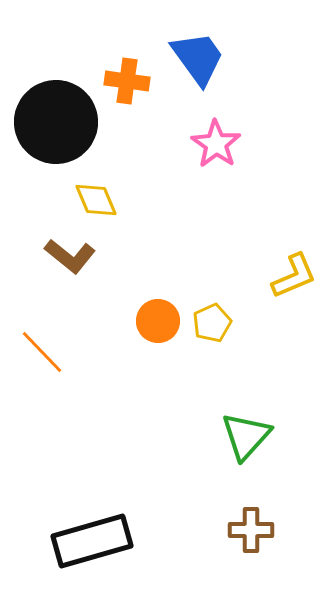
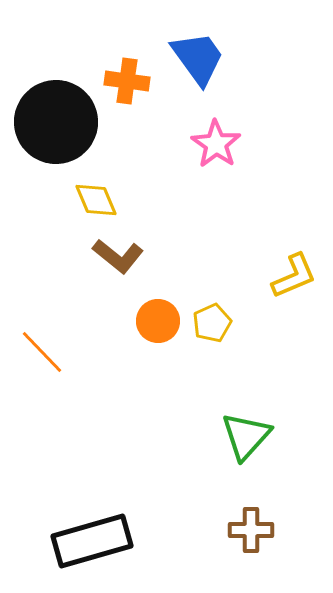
brown L-shape: moved 48 px right
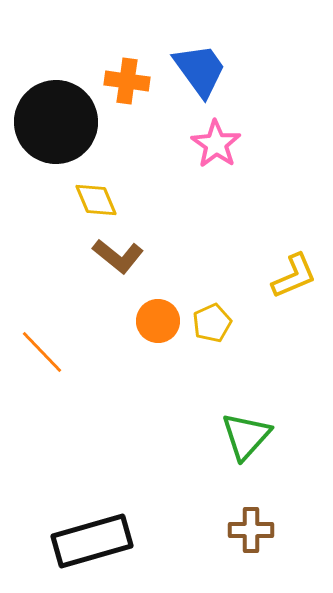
blue trapezoid: moved 2 px right, 12 px down
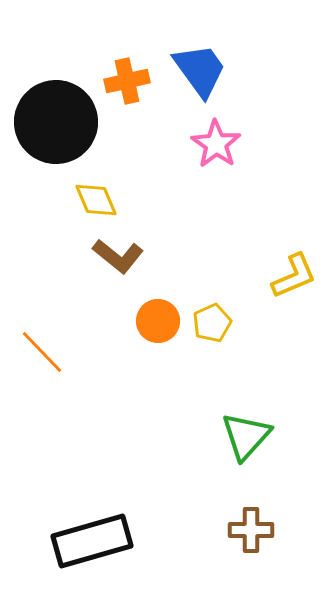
orange cross: rotated 21 degrees counterclockwise
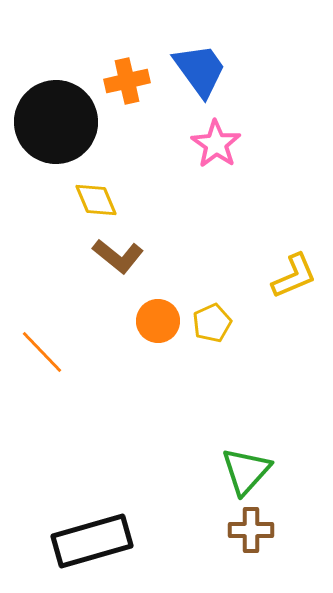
green triangle: moved 35 px down
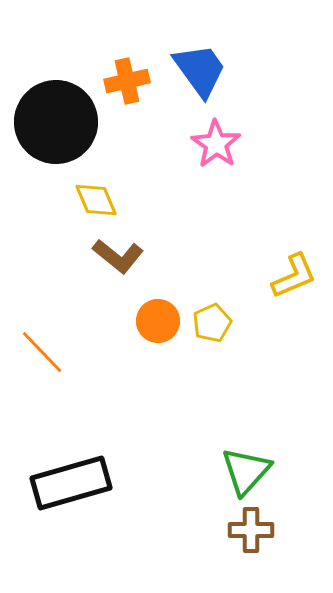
black rectangle: moved 21 px left, 58 px up
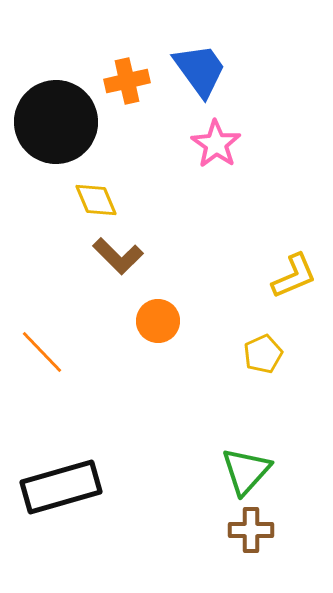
brown L-shape: rotated 6 degrees clockwise
yellow pentagon: moved 51 px right, 31 px down
black rectangle: moved 10 px left, 4 px down
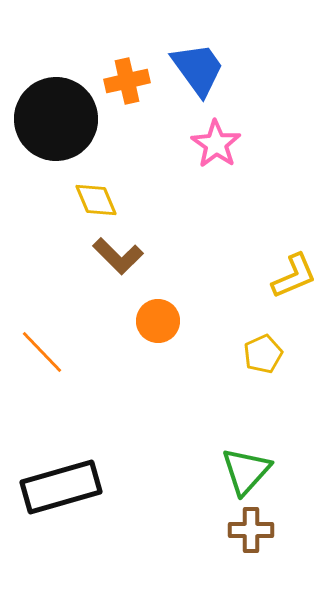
blue trapezoid: moved 2 px left, 1 px up
black circle: moved 3 px up
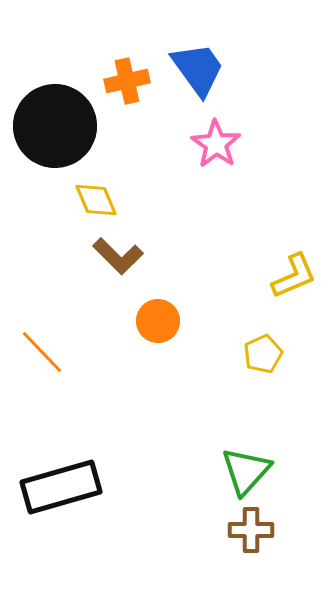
black circle: moved 1 px left, 7 px down
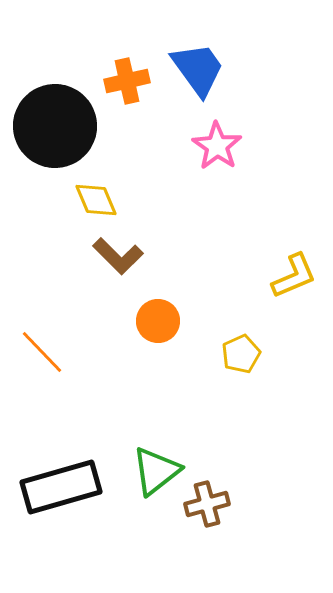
pink star: moved 1 px right, 2 px down
yellow pentagon: moved 22 px left
green triangle: moved 90 px left; rotated 10 degrees clockwise
brown cross: moved 44 px left, 26 px up; rotated 15 degrees counterclockwise
